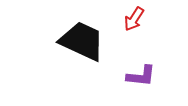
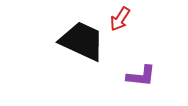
red arrow: moved 14 px left
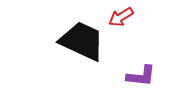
red arrow: moved 1 px right, 2 px up; rotated 25 degrees clockwise
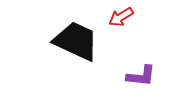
black trapezoid: moved 6 px left
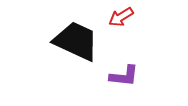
purple L-shape: moved 17 px left
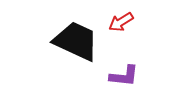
red arrow: moved 5 px down
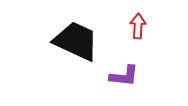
red arrow: moved 17 px right, 4 px down; rotated 125 degrees clockwise
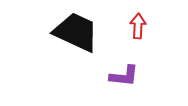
black trapezoid: moved 9 px up
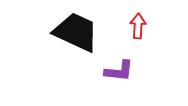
purple L-shape: moved 5 px left, 5 px up
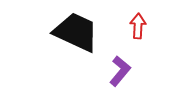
purple L-shape: moved 1 px right; rotated 56 degrees counterclockwise
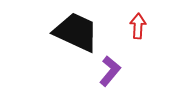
purple L-shape: moved 10 px left
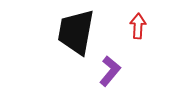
black trapezoid: rotated 105 degrees counterclockwise
